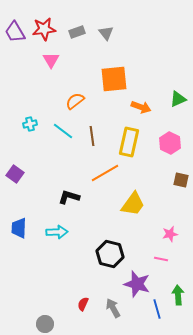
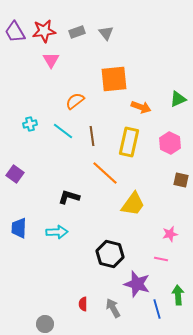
red star: moved 2 px down
orange line: rotated 72 degrees clockwise
red semicircle: rotated 24 degrees counterclockwise
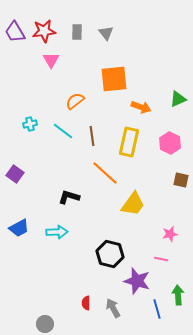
gray rectangle: rotated 70 degrees counterclockwise
blue trapezoid: rotated 120 degrees counterclockwise
purple star: moved 3 px up
red semicircle: moved 3 px right, 1 px up
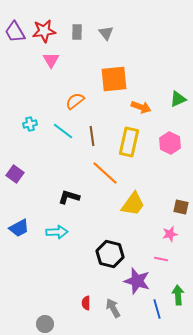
brown square: moved 27 px down
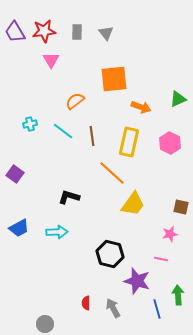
orange line: moved 7 px right
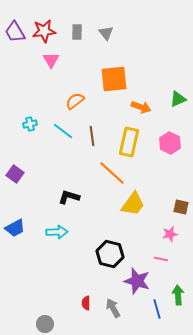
blue trapezoid: moved 4 px left
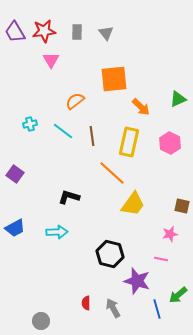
orange arrow: rotated 24 degrees clockwise
brown square: moved 1 px right, 1 px up
green arrow: rotated 126 degrees counterclockwise
gray circle: moved 4 px left, 3 px up
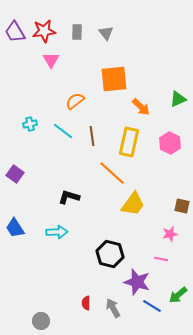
blue trapezoid: rotated 85 degrees clockwise
purple star: moved 1 px down
blue line: moved 5 px left, 3 px up; rotated 42 degrees counterclockwise
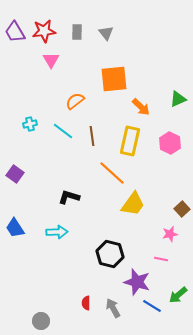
yellow rectangle: moved 1 px right, 1 px up
brown square: moved 3 px down; rotated 35 degrees clockwise
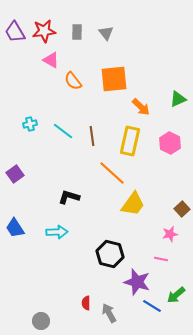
pink triangle: rotated 30 degrees counterclockwise
orange semicircle: moved 2 px left, 20 px up; rotated 90 degrees counterclockwise
purple square: rotated 18 degrees clockwise
green arrow: moved 2 px left
gray arrow: moved 4 px left, 5 px down
